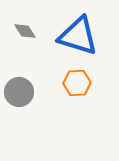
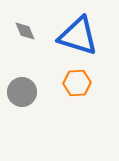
gray diamond: rotated 10 degrees clockwise
gray circle: moved 3 px right
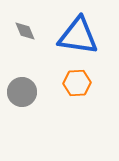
blue triangle: rotated 9 degrees counterclockwise
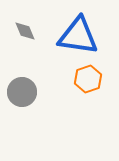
orange hexagon: moved 11 px right, 4 px up; rotated 16 degrees counterclockwise
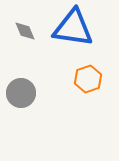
blue triangle: moved 5 px left, 8 px up
gray circle: moved 1 px left, 1 px down
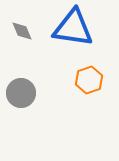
gray diamond: moved 3 px left
orange hexagon: moved 1 px right, 1 px down
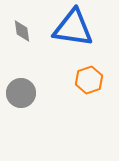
gray diamond: rotated 15 degrees clockwise
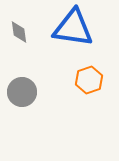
gray diamond: moved 3 px left, 1 px down
gray circle: moved 1 px right, 1 px up
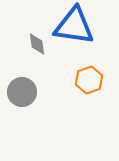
blue triangle: moved 1 px right, 2 px up
gray diamond: moved 18 px right, 12 px down
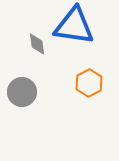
orange hexagon: moved 3 px down; rotated 8 degrees counterclockwise
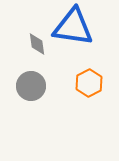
blue triangle: moved 1 px left, 1 px down
gray circle: moved 9 px right, 6 px up
